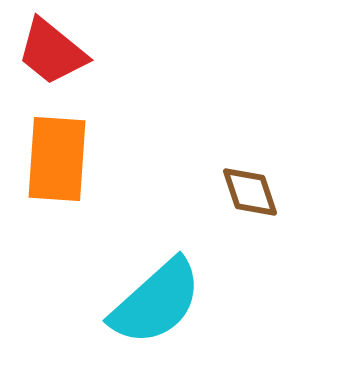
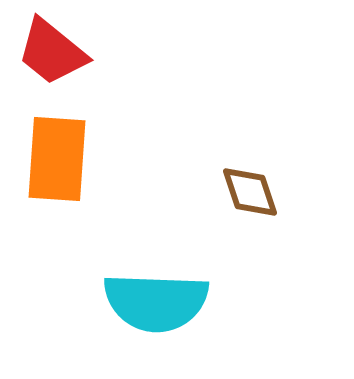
cyan semicircle: rotated 44 degrees clockwise
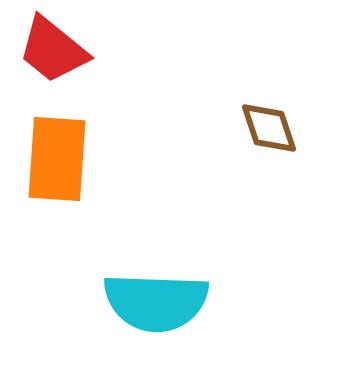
red trapezoid: moved 1 px right, 2 px up
brown diamond: moved 19 px right, 64 px up
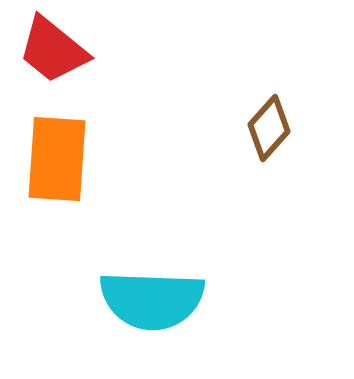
brown diamond: rotated 60 degrees clockwise
cyan semicircle: moved 4 px left, 2 px up
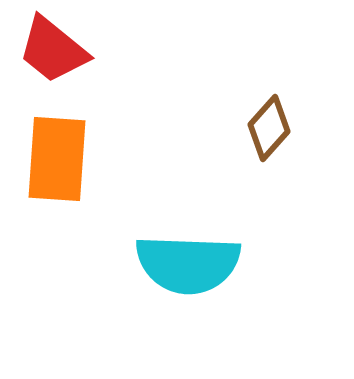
cyan semicircle: moved 36 px right, 36 px up
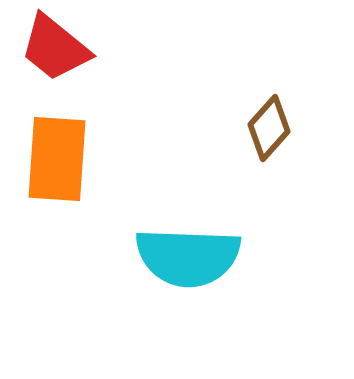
red trapezoid: moved 2 px right, 2 px up
cyan semicircle: moved 7 px up
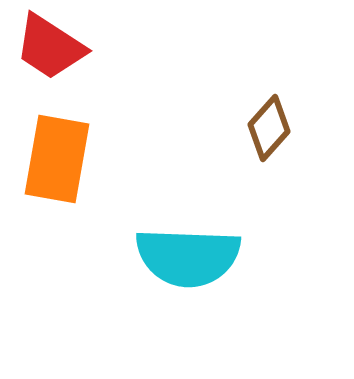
red trapezoid: moved 5 px left, 1 px up; rotated 6 degrees counterclockwise
orange rectangle: rotated 6 degrees clockwise
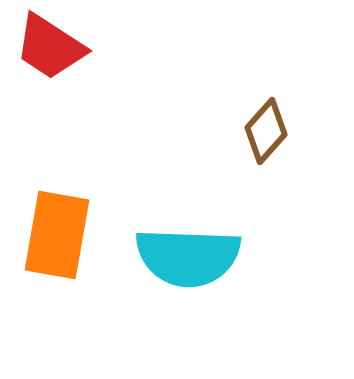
brown diamond: moved 3 px left, 3 px down
orange rectangle: moved 76 px down
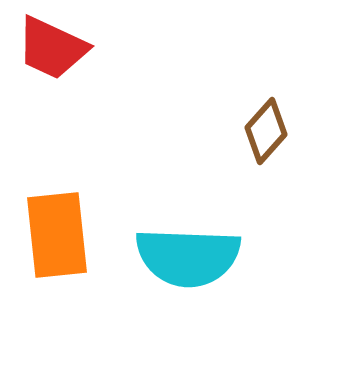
red trapezoid: moved 2 px right, 1 px down; rotated 8 degrees counterclockwise
orange rectangle: rotated 16 degrees counterclockwise
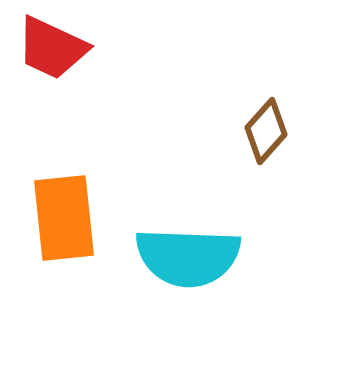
orange rectangle: moved 7 px right, 17 px up
